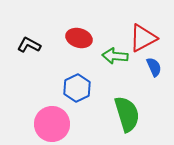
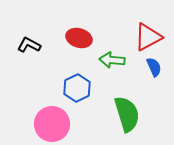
red triangle: moved 5 px right, 1 px up
green arrow: moved 3 px left, 4 px down
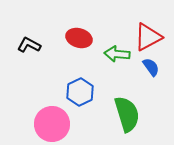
green arrow: moved 5 px right, 6 px up
blue semicircle: moved 3 px left; rotated 12 degrees counterclockwise
blue hexagon: moved 3 px right, 4 px down
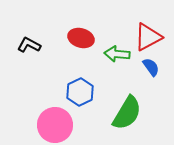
red ellipse: moved 2 px right
green semicircle: moved 1 px up; rotated 48 degrees clockwise
pink circle: moved 3 px right, 1 px down
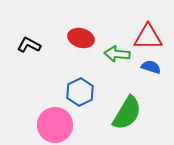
red triangle: rotated 28 degrees clockwise
blue semicircle: rotated 36 degrees counterclockwise
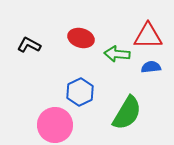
red triangle: moved 1 px up
blue semicircle: rotated 24 degrees counterclockwise
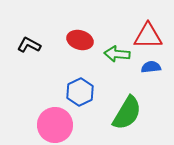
red ellipse: moved 1 px left, 2 px down
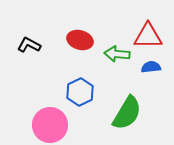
pink circle: moved 5 px left
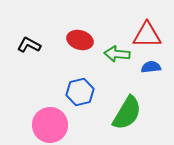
red triangle: moved 1 px left, 1 px up
blue hexagon: rotated 12 degrees clockwise
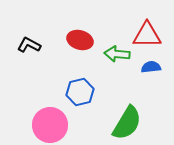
green semicircle: moved 10 px down
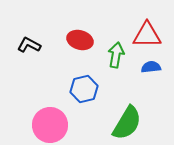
green arrow: moved 1 px left, 1 px down; rotated 95 degrees clockwise
blue hexagon: moved 4 px right, 3 px up
